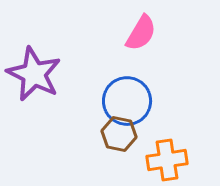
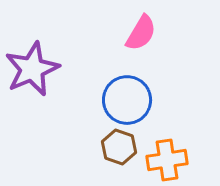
purple star: moved 2 px left, 5 px up; rotated 22 degrees clockwise
blue circle: moved 1 px up
brown hexagon: moved 13 px down; rotated 8 degrees clockwise
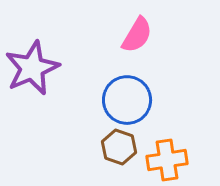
pink semicircle: moved 4 px left, 2 px down
purple star: moved 1 px up
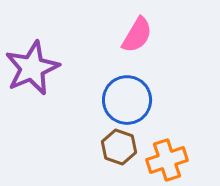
orange cross: rotated 9 degrees counterclockwise
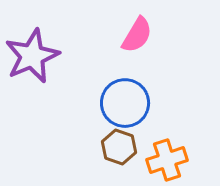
purple star: moved 12 px up
blue circle: moved 2 px left, 3 px down
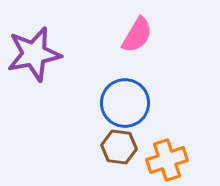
purple star: moved 2 px right, 2 px up; rotated 12 degrees clockwise
brown hexagon: rotated 12 degrees counterclockwise
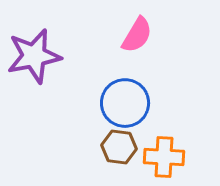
purple star: moved 2 px down
orange cross: moved 3 px left, 3 px up; rotated 21 degrees clockwise
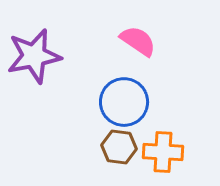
pink semicircle: moved 1 px right, 6 px down; rotated 87 degrees counterclockwise
blue circle: moved 1 px left, 1 px up
orange cross: moved 1 px left, 5 px up
